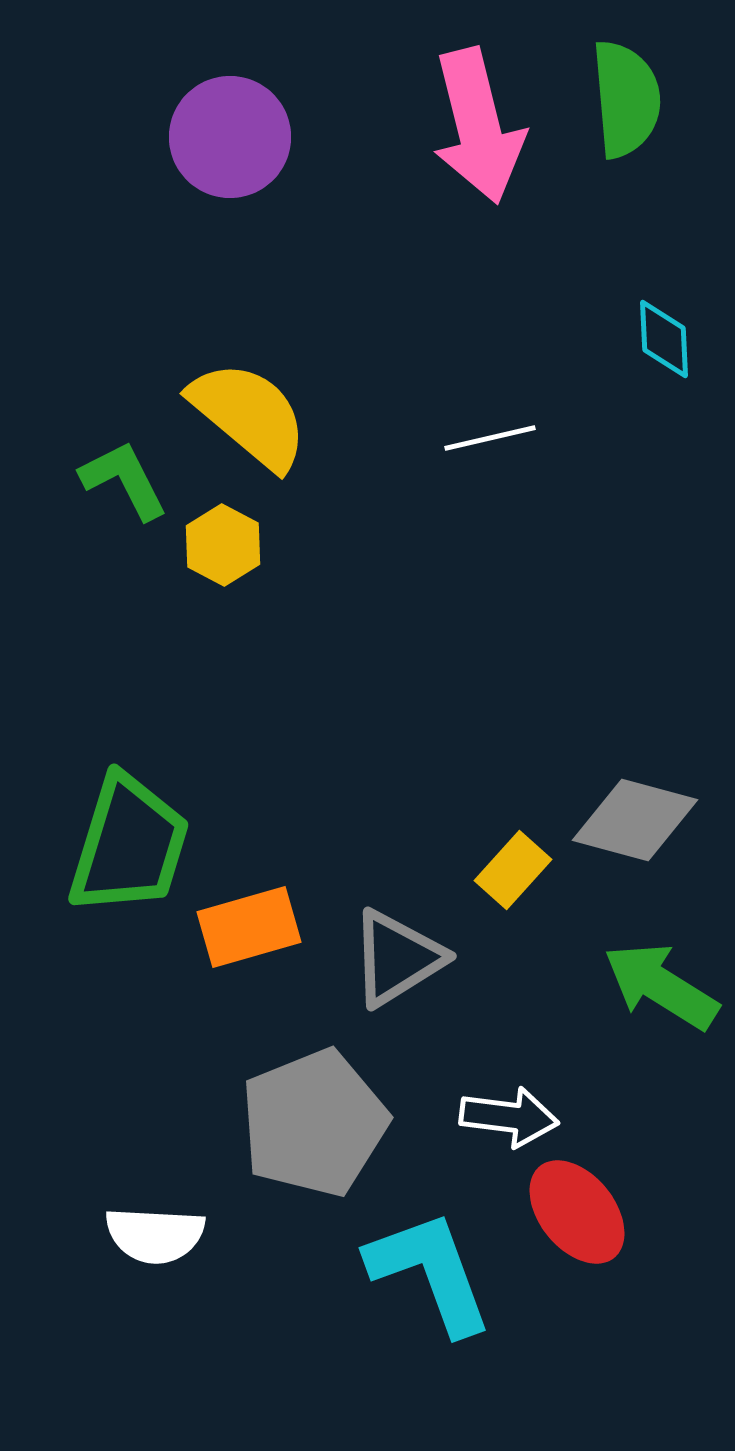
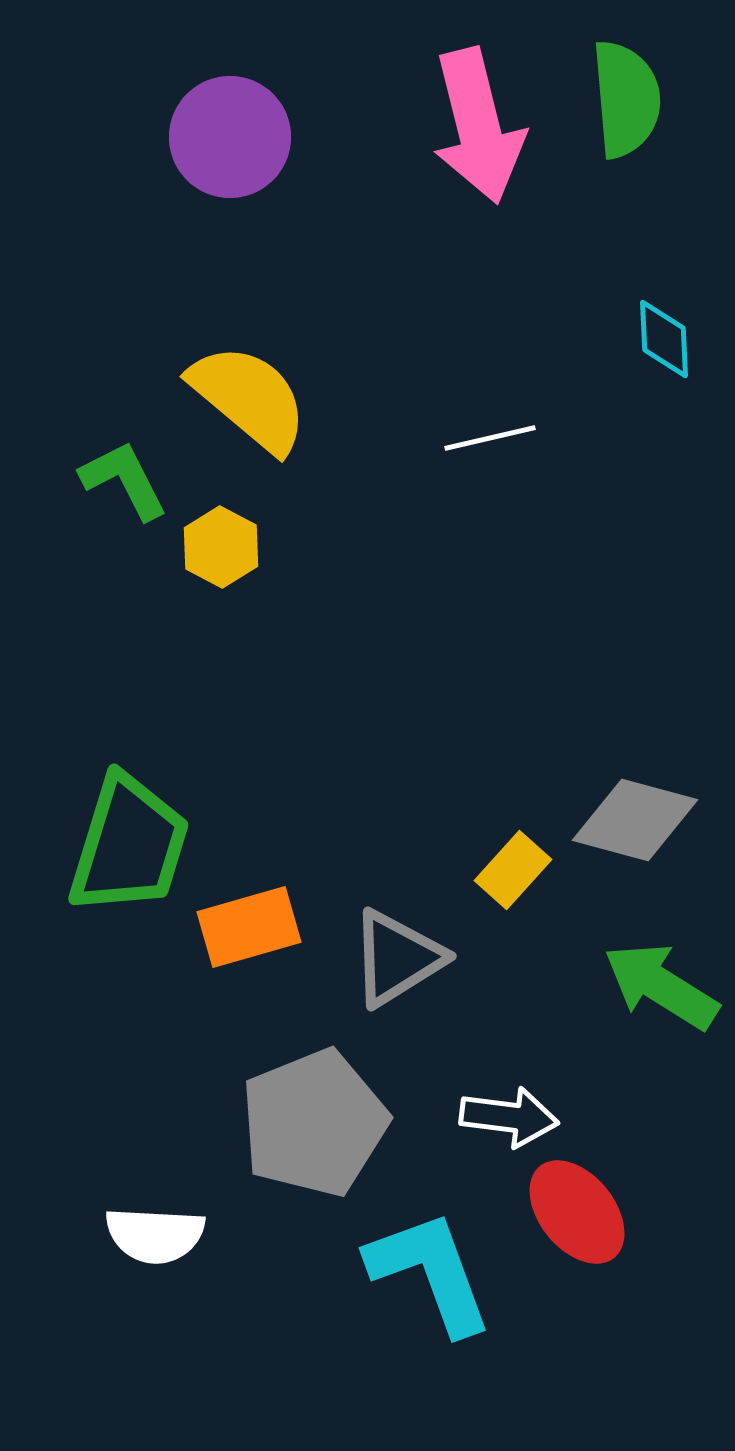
yellow semicircle: moved 17 px up
yellow hexagon: moved 2 px left, 2 px down
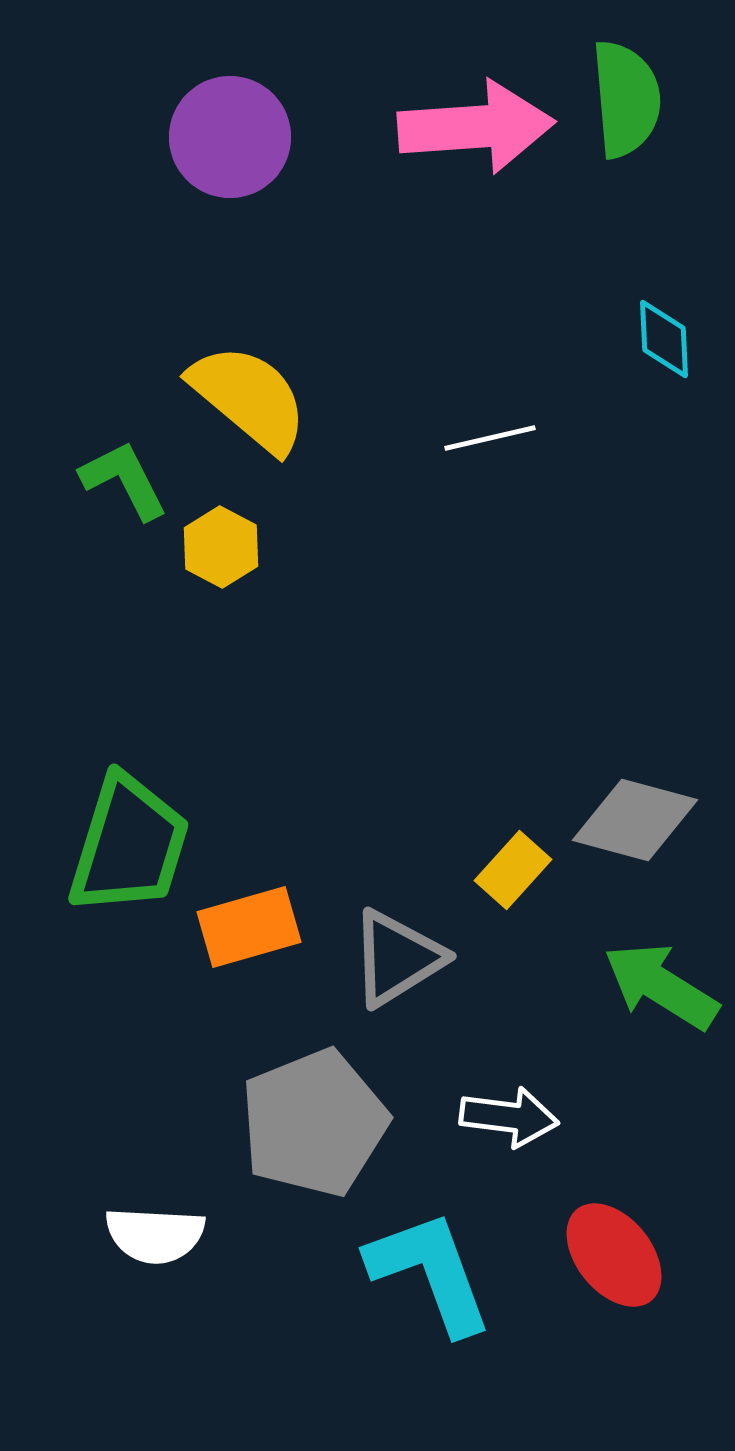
pink arrow: moved 2 px left, 1 px down; rotated 80 degrees counterclockwise
red ellipse: moved 37 px right, 43 px down
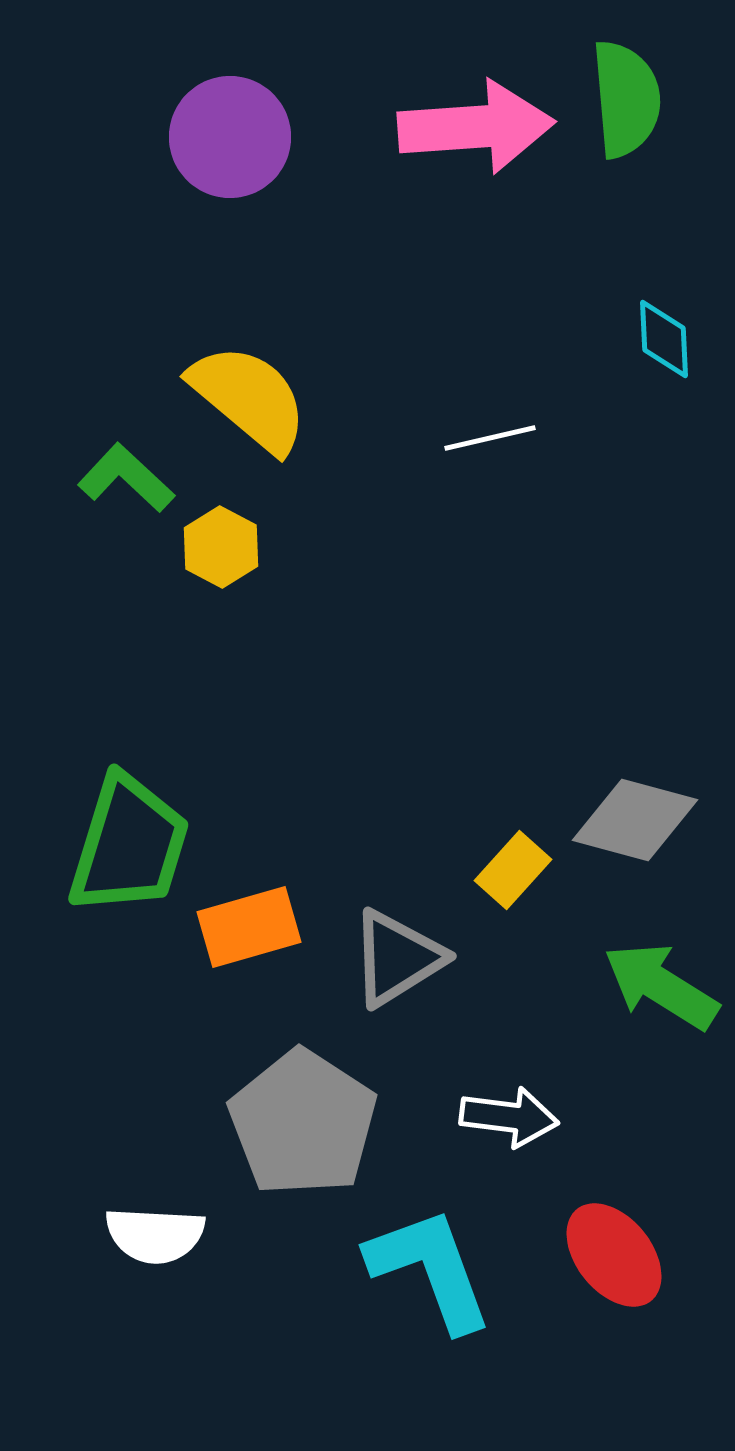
green L-shape: moved 2 px right, 2 px up; rotated 20 degrees counterclockwise
gray pentagon: moved 11 px left; rotated 17 degrees counterclockwise
cyan L-shape: moved 3 px up
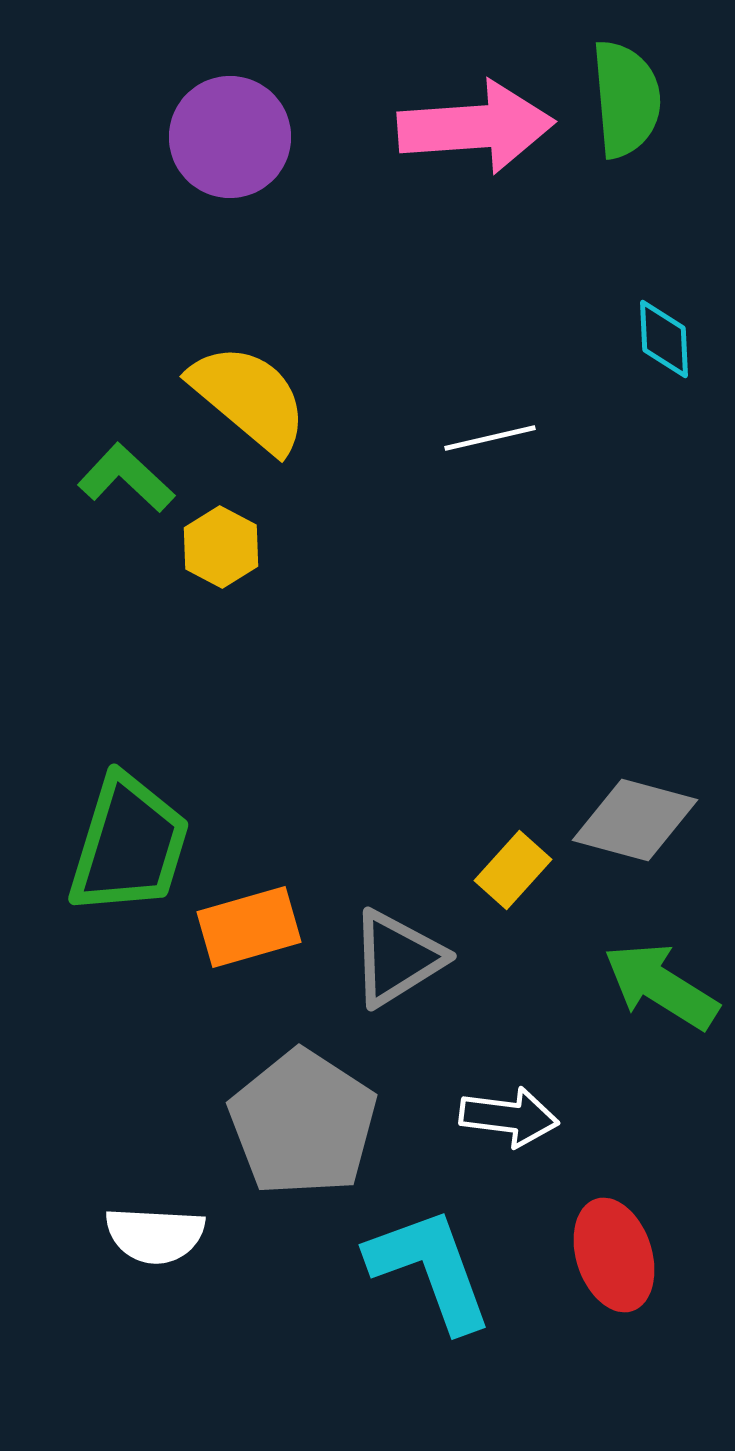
red ellipse: rotated 21 degrees clockwise
